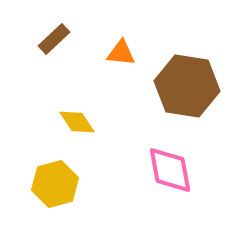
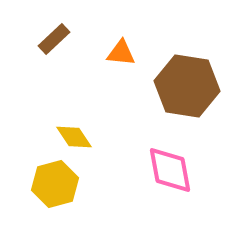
yellow diamond: moved 3 px left, 15 px down
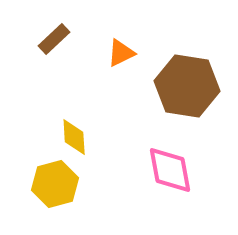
orange triangle: rotated 32 degrees counterclockwise
yellow diamond: rotated 30 degrees clockwise
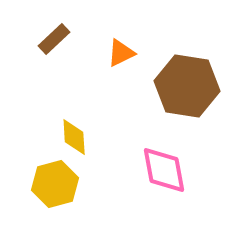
pink diamond: moved 6 px left
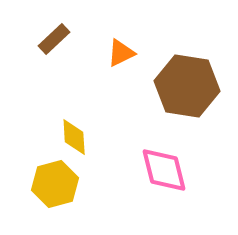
pink diamond: rotated 4 degrees counterclockwise
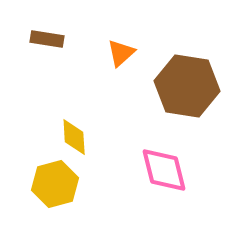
brown rectangle: moved 7 px left; rotated 52 degrees clockwise
orange triangle: rotated 16 degrees counterclockwise
